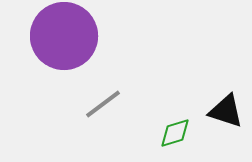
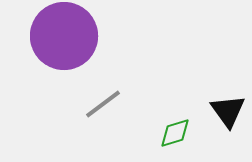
black triangle: moved 2 px right; rotated 36 degrees clockwise
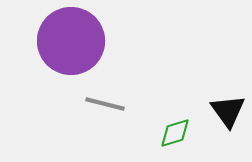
purple circle: moved 7 px right, 5 px down
gray line: moved 2 px right; rotated 51 degrees clockwise
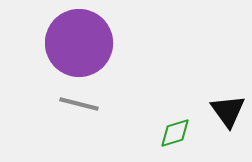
purple circle: moved 8 px right, 2 px down
gray line: moved 26 px left
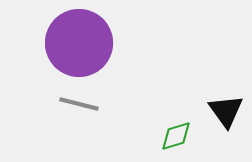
black triangle: moved 2 px left
green diamond: moved 1 px right, 3 px down
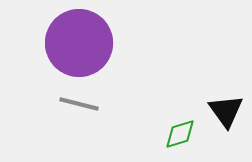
green diamond: moved 4 px right, 2 px up
